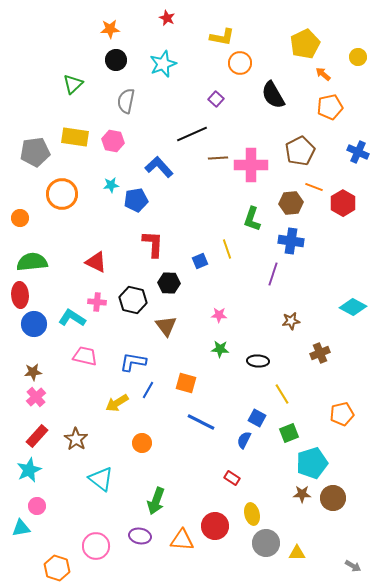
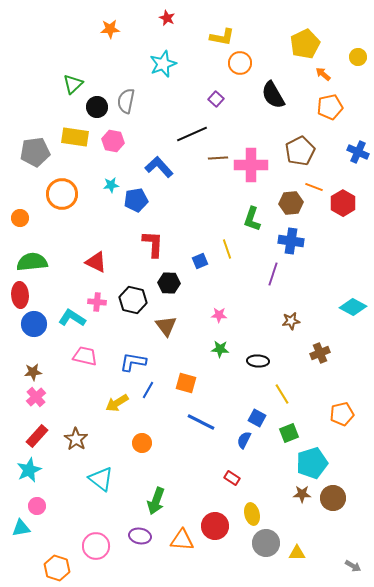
black circle at (116, 60): moved 19 px left, 47 px down
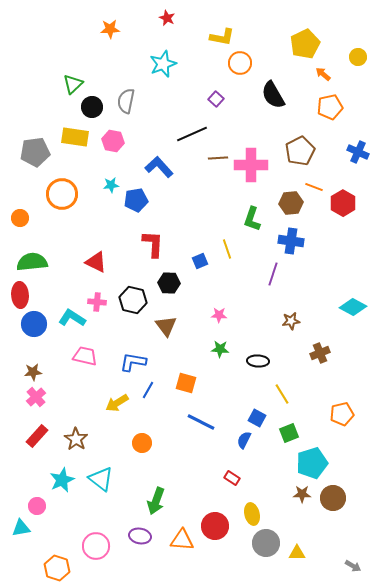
black circle at (97, 107): moved 5 px left
cyan star at (29, 470): moved 33 px right, 10 px down
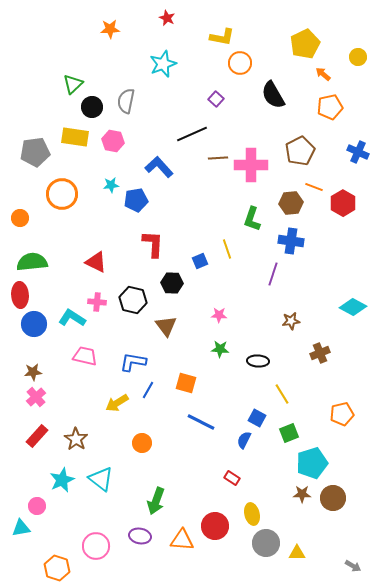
black hexagon at (169, 283): moved 3 px right
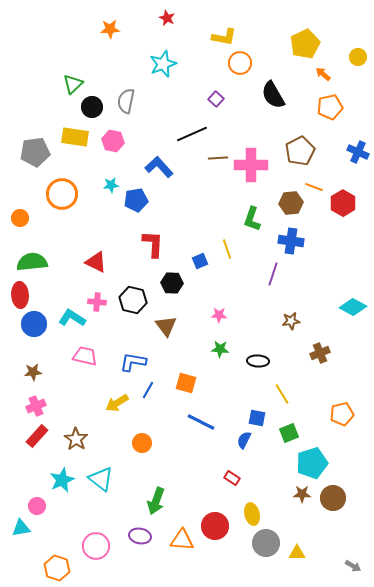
yellow L-shape at (222, 37): moved 2 px right
pink cross at (36, 397): moved 9 px down; rotated 18 degrees clockwise
blue square at (257, 418): rotated 18 degrees counterclockwise
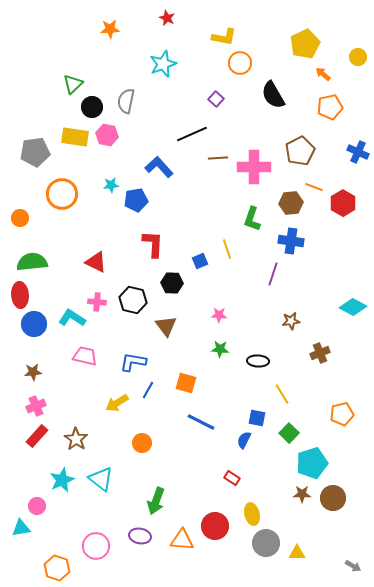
pink hexagon at (113, 141): moved 6 px left, 6 px up
pink cross at (251, 165): moved 3 px right, 2 px down
green square at (289, 433): rotated 24 degrees counterclockwise
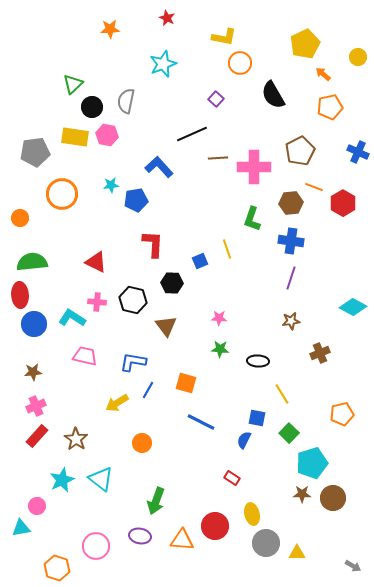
purple line at (273, 274): moved 18 px right, 4 px down
pink star at (219, 315): moved 3 px down
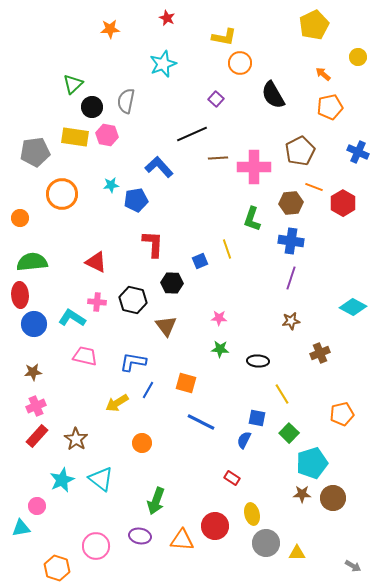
yellow pentagon at (305, 44): moved 9 px right, 19 px up
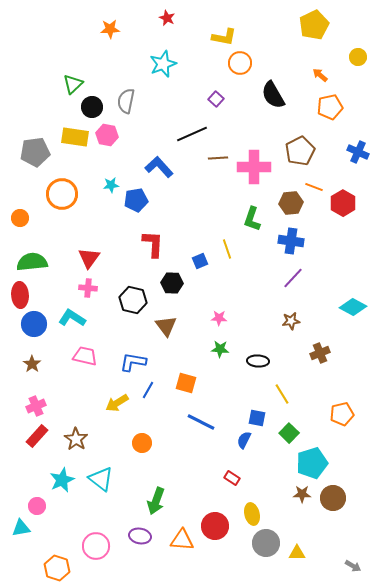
orange arrow at (323, 74): moved 3 px left, 1 px down
red triangle at (96, 262): moved 7 px left, 4 px up; rotated 40 degrees clockwise
purple line at (291, 278): moved 2 px right; rotated 25 degrees clockwise
pink cross at (97, 302): moved 9 px left, 14 px up
brown star at (33, 372): moved 1 px left, 8 px up; rotated 30 degrees counterclockwise
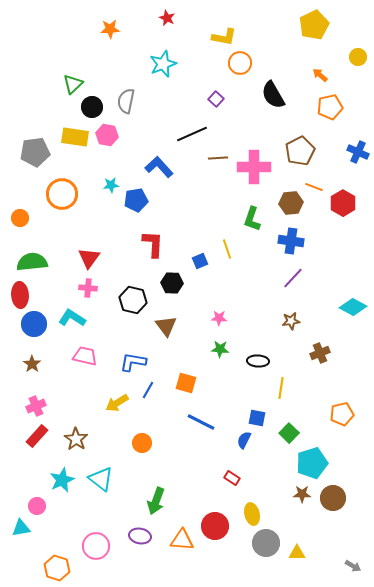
yellow line at (282, 394): moved 1 px left, 6 px up; rotated 40 degrees clockwise
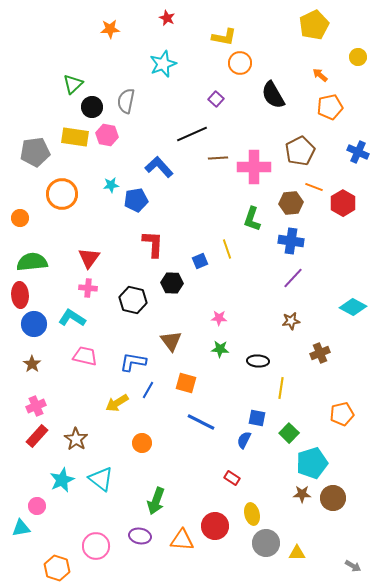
brown triangle at (166, 326): moved 5 px right, 15 px down
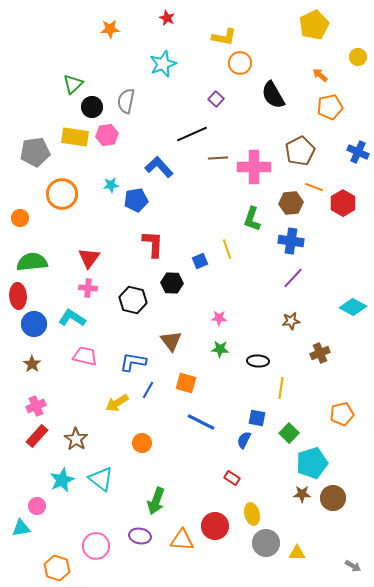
pink hexagon at (107, 135): rotated 20 degrees counterclockwise
red ellipse at (20, 295): moved 2 px left, 1 px down
